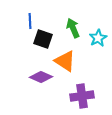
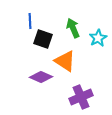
purple cross: moved 1 px left, 1 px down; rotated 15 degrees counterclockwise
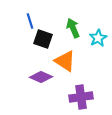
blue line: rotated 14 degrees counterclockwise
purple cross: rotated 15 degrees clockwise
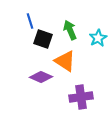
green arrow: moved 3 px left, 2 px down
